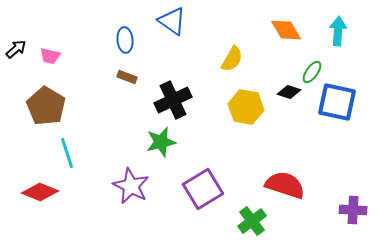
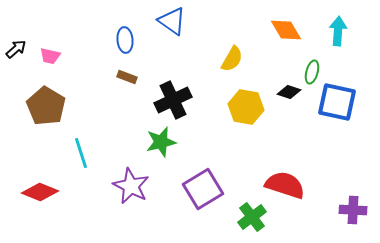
green ellipse: rotated 20 degrees counterclockwise
cyan line: moved 14 px right
green cross: moved 4 px up
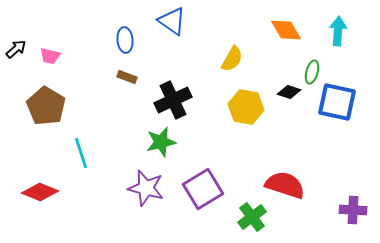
purple star: moved 15 px right, 2 px down; rotated 12 degrees counterclockwise
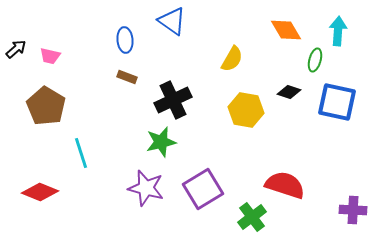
green ellipse: moved 3 px right, 12 px up
yellow hexagon: moved 3 px down
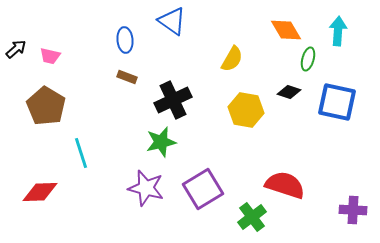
green ellipse: moved 7 px left, 1 px up
red diamond: rotated 24 degrees counterclockwise
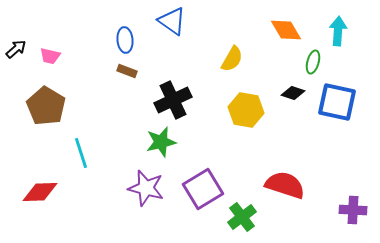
green ellipse: moved 5 px right, 3 px down
brown rectangle: moved 6 px up
black diamond: moved 4 px right, 1 px down
green cross: moved 10 px left
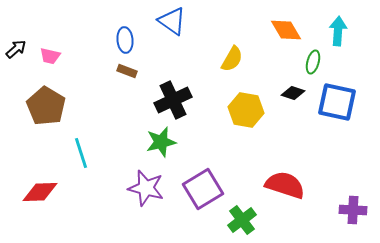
green cross: moved 3 px down
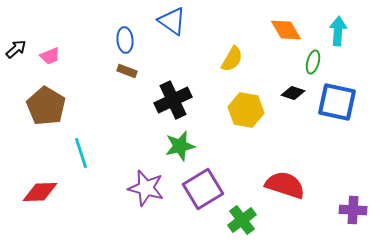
pink trapezoid: rotated 35 degrees counterclockwise
green star: moved 19 px right, 4 px down
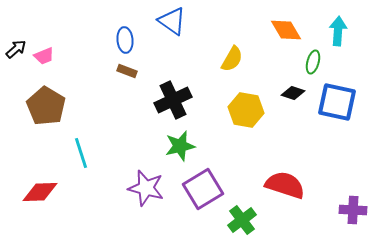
pink trapezoid: moved 6 px left
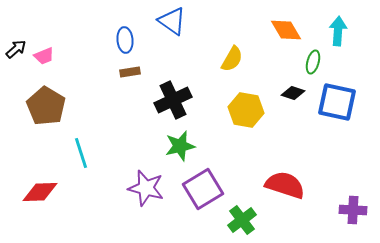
brown rectangle: moved 3 px right, 1 px down; rotated 30 degrees counterclockwise
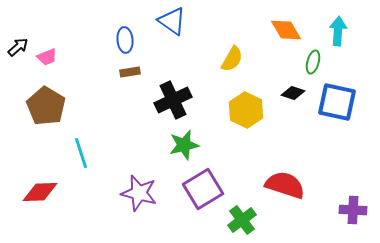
black arrow: moved 2 px right, 2 px up
pink trapezoid: moved 3 px right, 1 px down
yellow hexagon: rotated 16 degrees clockwise
green star: moved 4 px right, 1 px up
purple star: moved 7 px left, 5 px down
